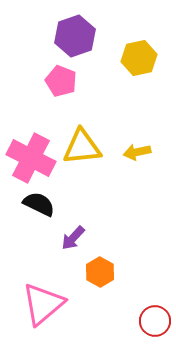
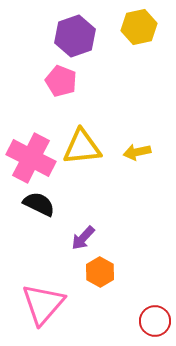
yellow hexagon: moved 31 px up
purple arrow: moved 10 px right
pink triangle: rotated 9 degrees counterclockwise
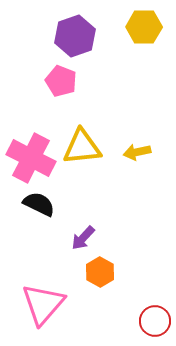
yellow hexagon: moved 5 px right; rotated 12 degrees clockwise
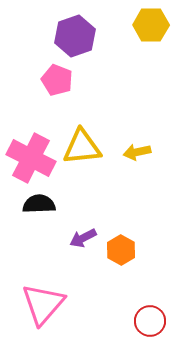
yellow hexagon: moved 7 px right, 2 px up
pink pentagon: moved 4 px left, 1 px up
black semicircle: rotated 28 degrees counterclockwise
purple arrow: rotated 20 degrees clockwise
orange hexagon: moved 21 px right, 22 px up
red circle: moved 5 px left
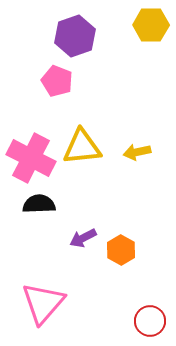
pink pentagon: moved 1 px down
pink triangle: moved 1 px up
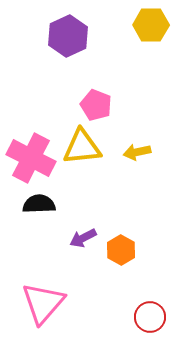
purple hexagon: moved 7 px left; rotated 6 degrees counterclockwise
pink pentagon: moved 39 px right, 24 px down
red circle: moved 4 px up
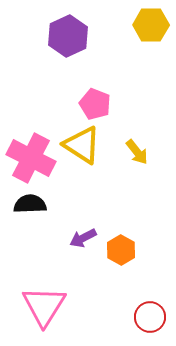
pink pentagon: moved 1 px left, 1 px up
yellow triangle: moved 2 px up; rotated 39 degrees clockwise
yellow arrow: rotated 116 degrees counterclockwise
black semicircle: moved 9 px left
pink triangle: moved 1 px right, 3 px down; rotated 9 degrees counterclockwise
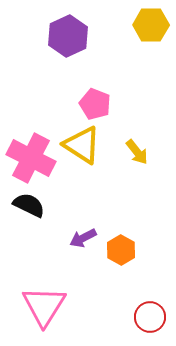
black semicircle: moved 1 px left, 1 px down; rotated 28 degrees clockwise
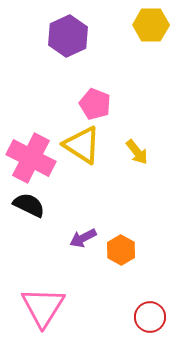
pink triangle: moved 1 px left, 1 px down
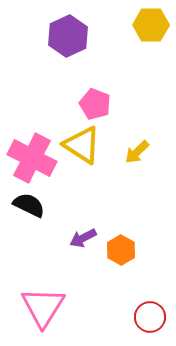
yellow arrow: rotated 84 degrees clockwise
pink cross: moved 1 px right
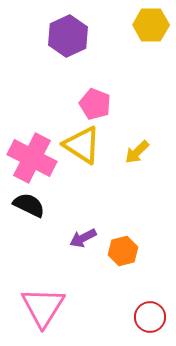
orange hexagon: moved 2 px right, 1 px down; rotated 16 degrees clockwise
